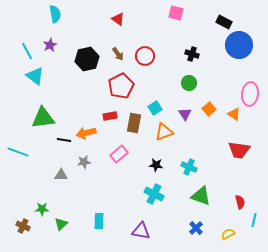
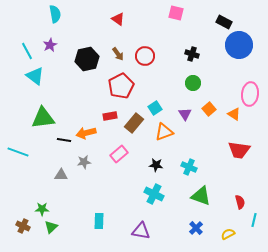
green circle at (189, 83): moved 4 px right
brown rectangle at (134, 123): rotated 30 degrees clockwise
green triangle at (61, 224): moved 10 px left, 3 px down
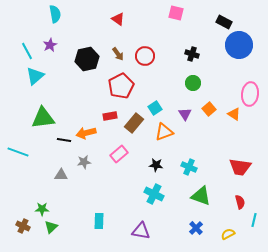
cyan triangle at (35, 76): rotated 42 degrees clockwise
red trapezoid at (239, 150): moved 1 px right, 17 px down
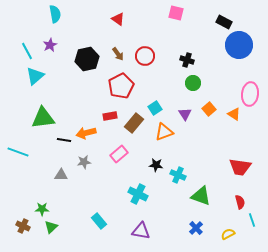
black cross at (192, 54): moved 5 px left, 6 px down
cyan cross at (189, 167): moved 11 px left, 8 px down
cyan cross at (154, 194): moved 16 px left
cyan line at (254, 220): moved 2 px left; rotated 32 degrees counterclockwise
cyan rectangle at (99, 221): rotated 42 degrees counterclockwise
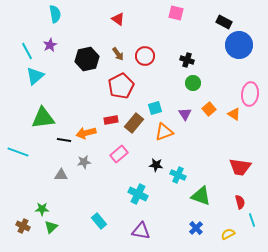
cyan square at (155, 108): rotated 16 degrees clockwise
red rectangle at (110, 116): moved 1 px right, 4 px down
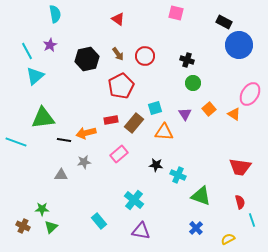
pink ellipse at (250, 94): rotated 25 degrees clockwise
orange triangle at (164, 132): rotated 24 degrees clockwise
cyan line at (18, 152): moved 2 px left, 10 px up
cyan cross at (138, 194): moved 4 px left, 6 px down; rotated 12 degrees clockwise
yellow semicircle at (228, 234): moved 5 px down
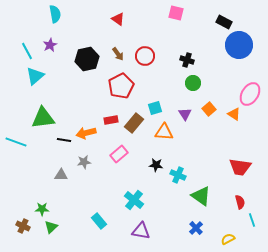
green triangle at (201, 196): rotated 15 degrees clockwise
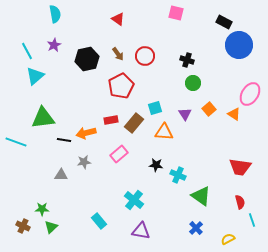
purple star at (50, 45): moved 4 px right
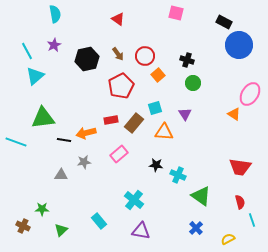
orange square at (209, 109): moved 51 px left, 34 px up
green triangle at (51, 227): moved 10 px right, 3 px down
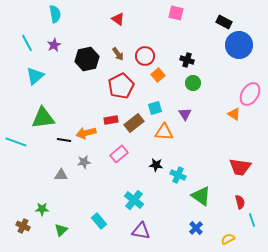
cyan line at (27, 51): moved 8 px up
brown rectangle at (134, 123): rotated 12 degrees clockwise
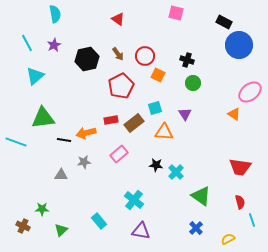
orange square at (158, 75): rotated 24 degrees counterclockwise
pink ellipse at (250, 94): moved 2 px up; rotated 20 degrees clockwise
cyan cross at (178, 175): moved 2 px left, 3 px up; rotated 21 degrees clockwise
